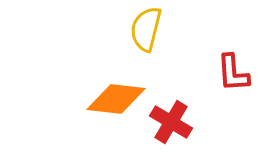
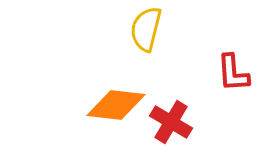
orange diamond: moved 6 px down
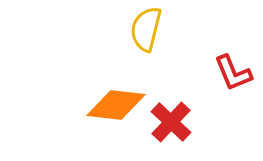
red L-shape: rotated 18 degrees counterclockwise
red cross: rotated 12 degrees clockwise
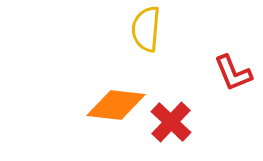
yellow semicircle: rotated 9 degrees counterclockwise
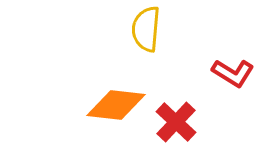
red L-shape: rotated 36 degrees counterclockwise
red cross: moved 5 px right
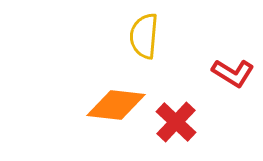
yellow semicircle: moved 2 px left, 7 px down
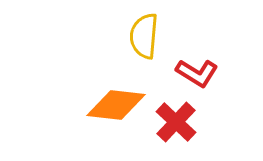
red L-shape: moved 36 px left
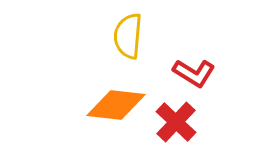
yellow semicircle: moved 16 px left
red L-shape: moved 3 px left
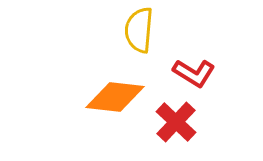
yellow semicircle: moved 11 px right, 6 px up
orange diamond: moved 1 px left, 8 px up
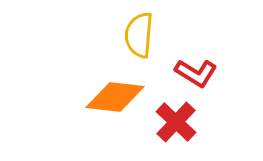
yellow semicircle: moved 5 px down
red L-shape: moved 2 px right
